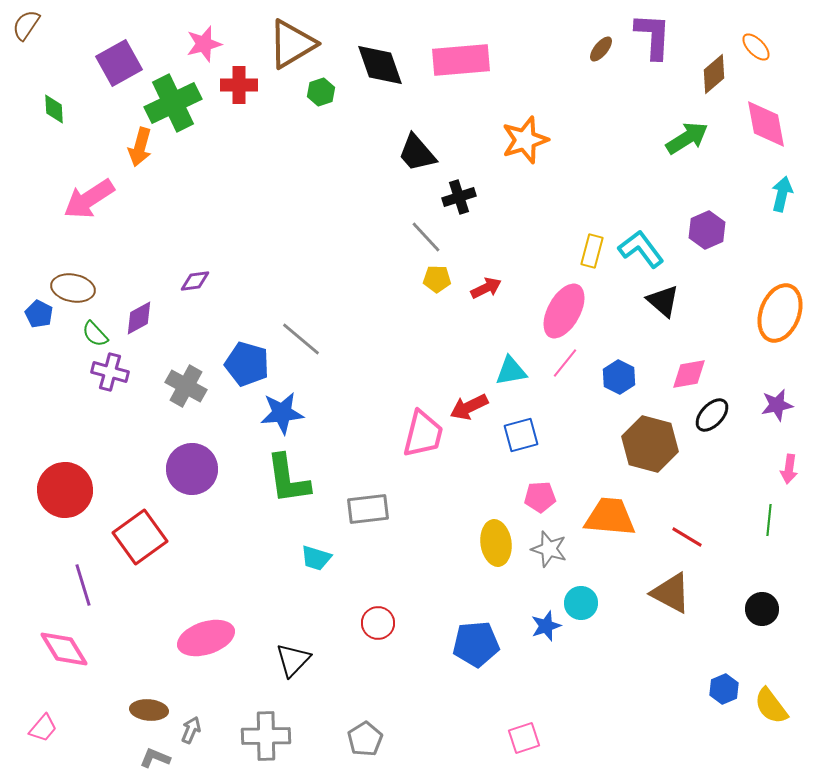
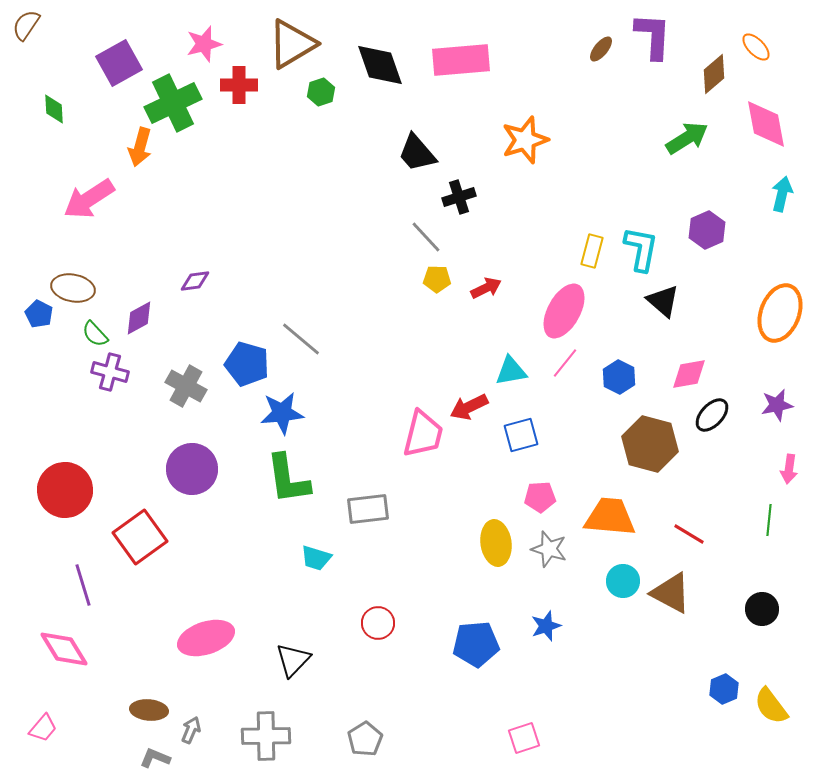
cyan L-shape at (641, 249): rotated 48 degrees clockwise
red line at (687, 537): moved 2 px right, 3 px up
cyan circle at (581, 603): moved 42 px right, 22 px up
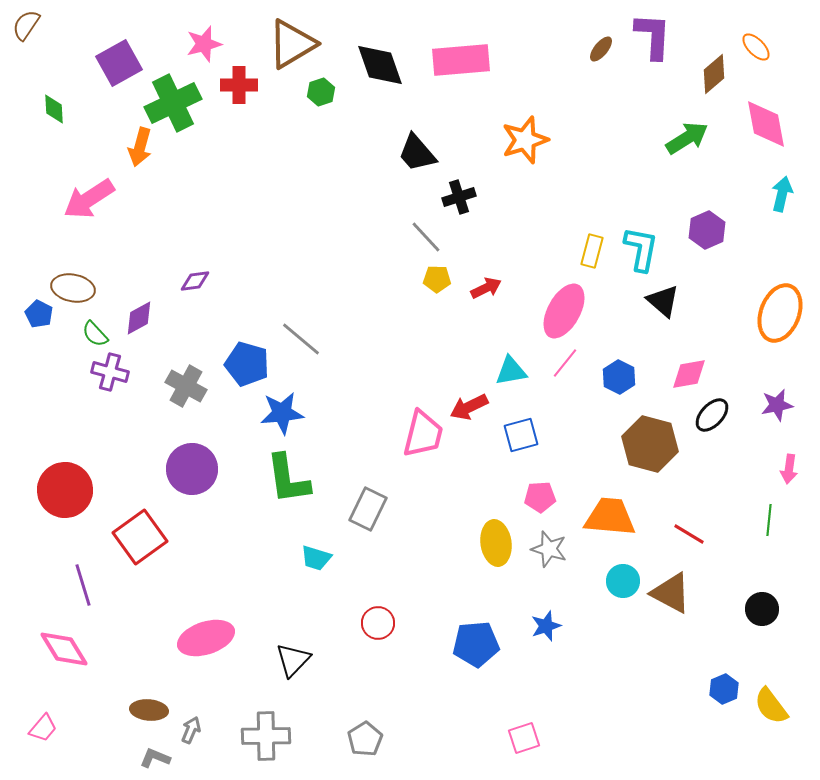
gray rectangle at (368, 509): rotated 57 degrees counterclockwise
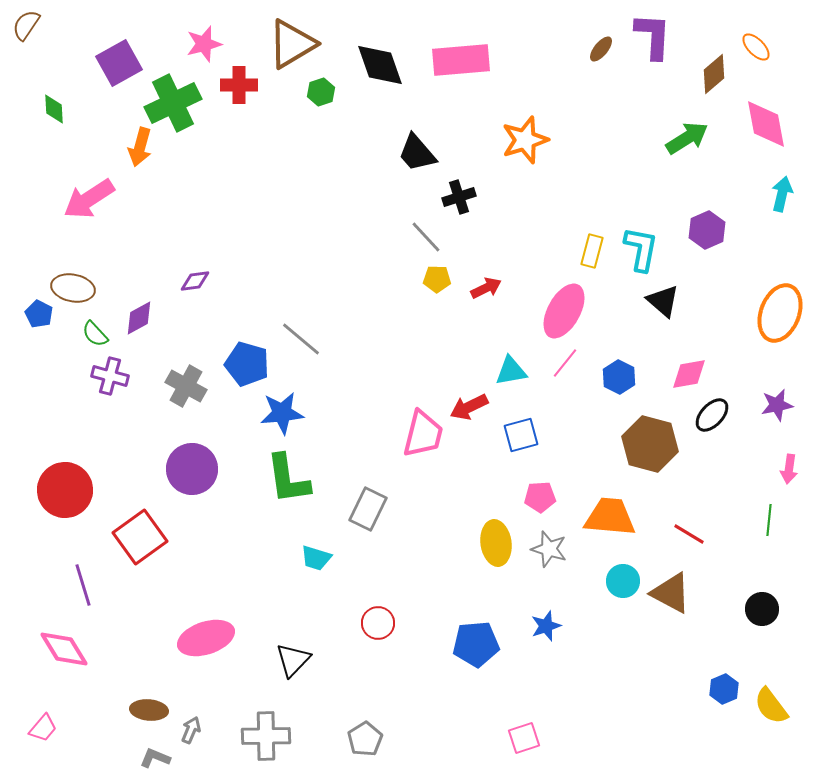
purple cross at (110, 372): moved 4 px down
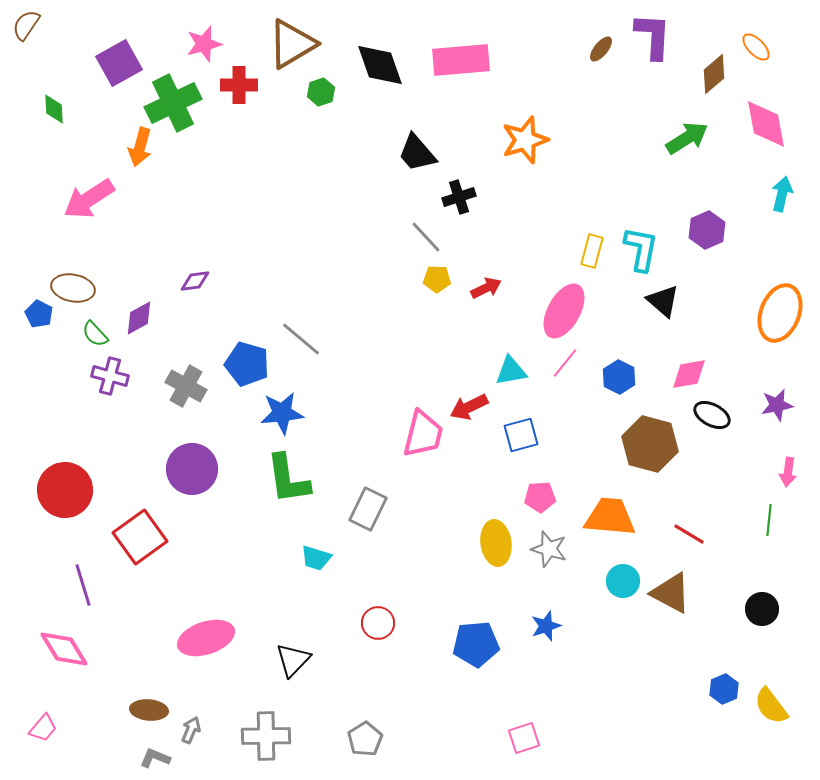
black ellipse at (712, 415): rotated 75 degrees clockwise
pink arrow at (789, 469): moved 1 px left, 3 px down
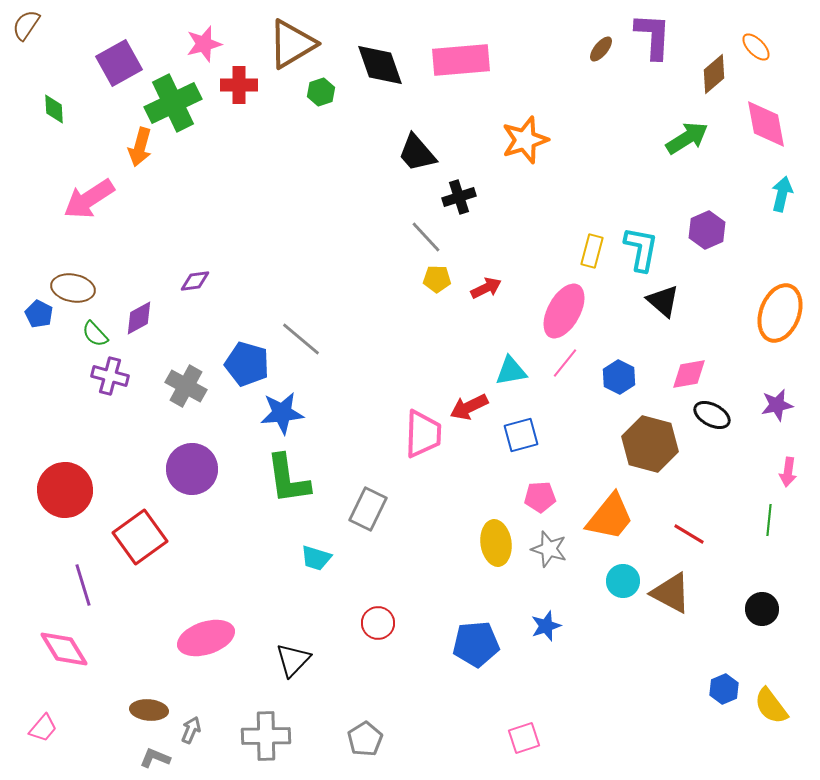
pink trapezoid at (423, 434): rotated 12 degrees counterclockwise
orange trapezoid at (610, 517): rotated 124 degrees clockwise
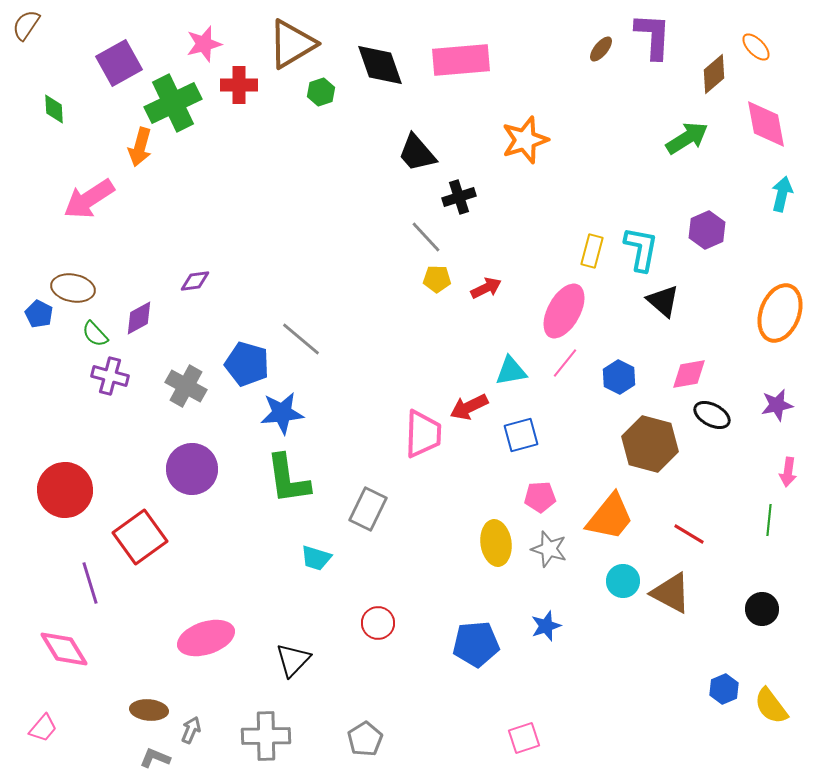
purple line at (83, 585): moved 7 px right, 2 px up
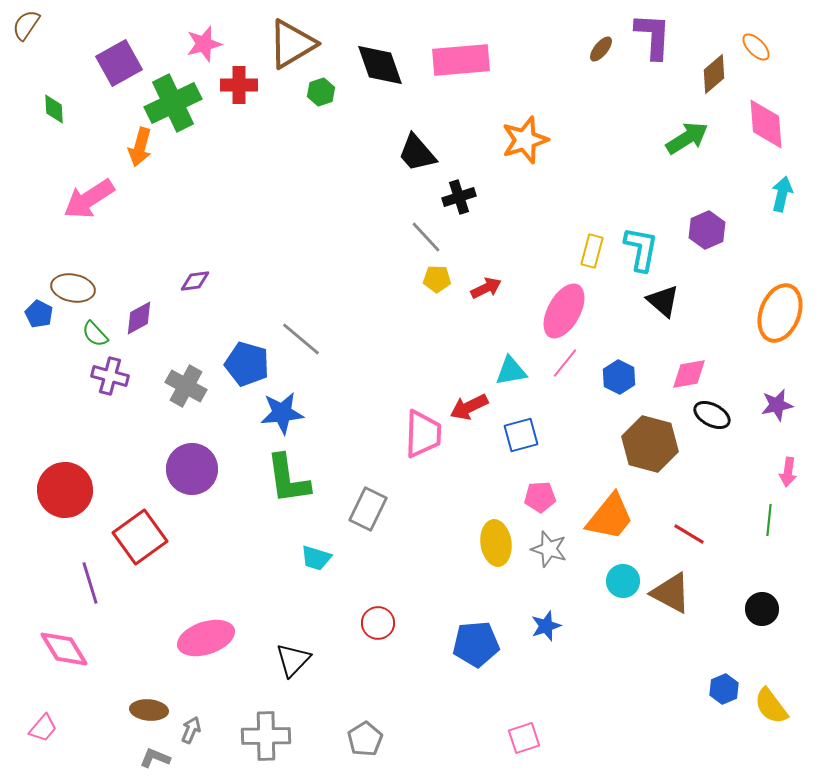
pink diamond at (766, 124): rotated 6 degrees clockwise
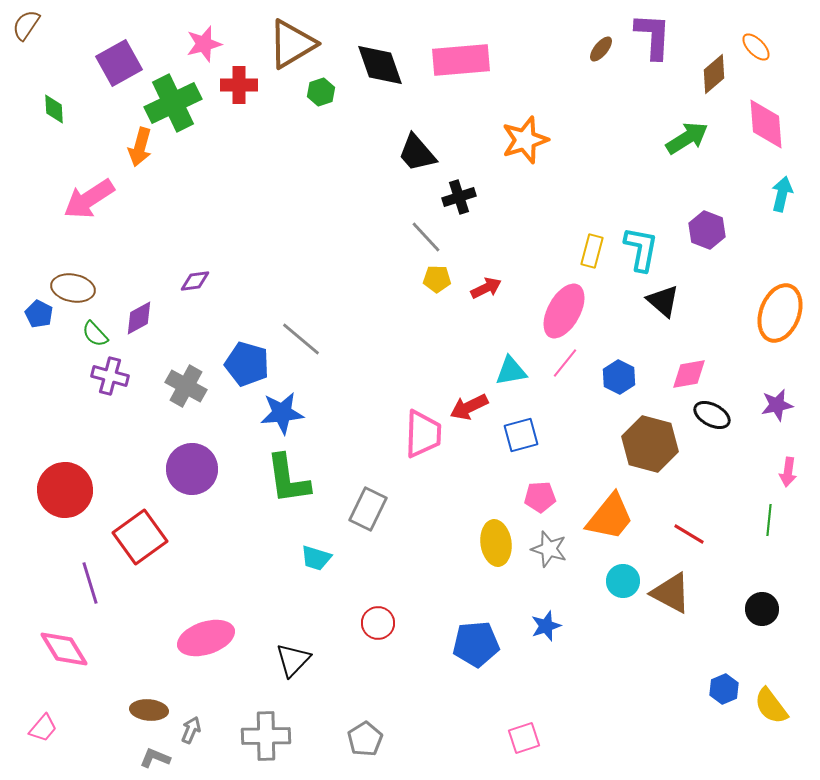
purple hexagon at (707, 230): rotated 15 degrees counterclockwise
